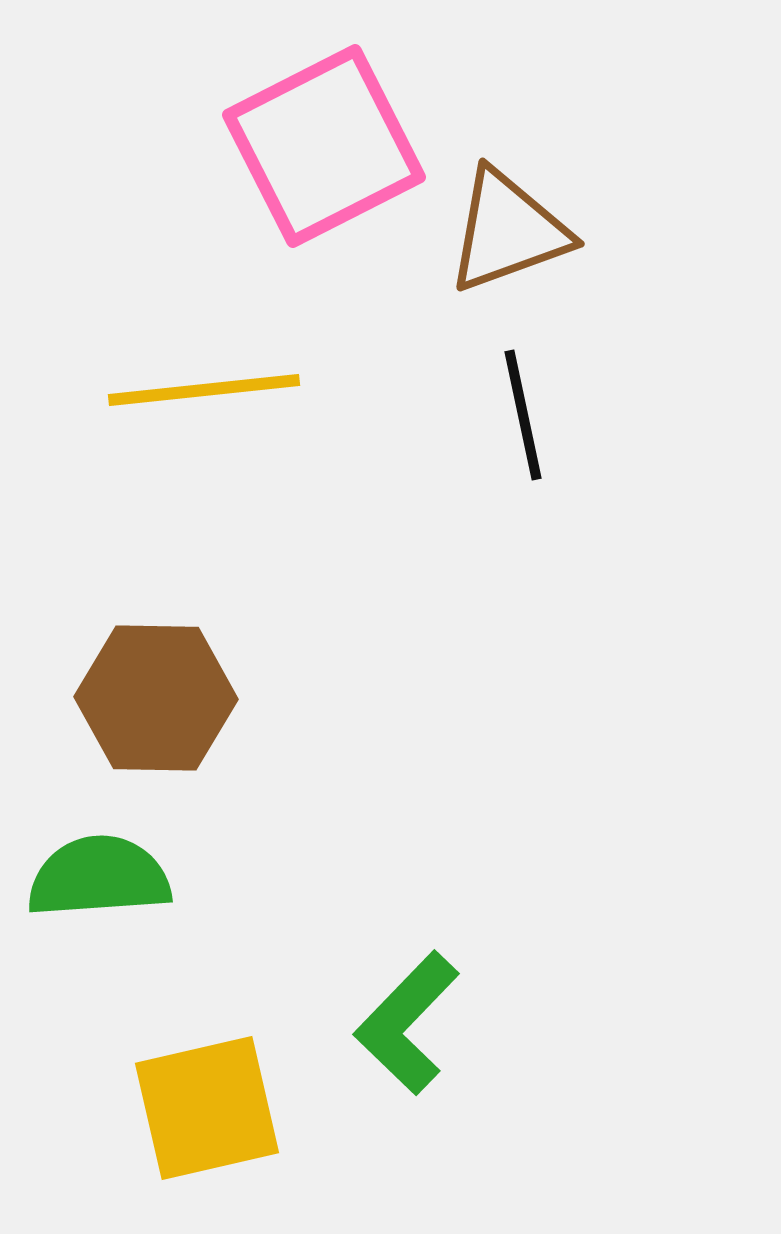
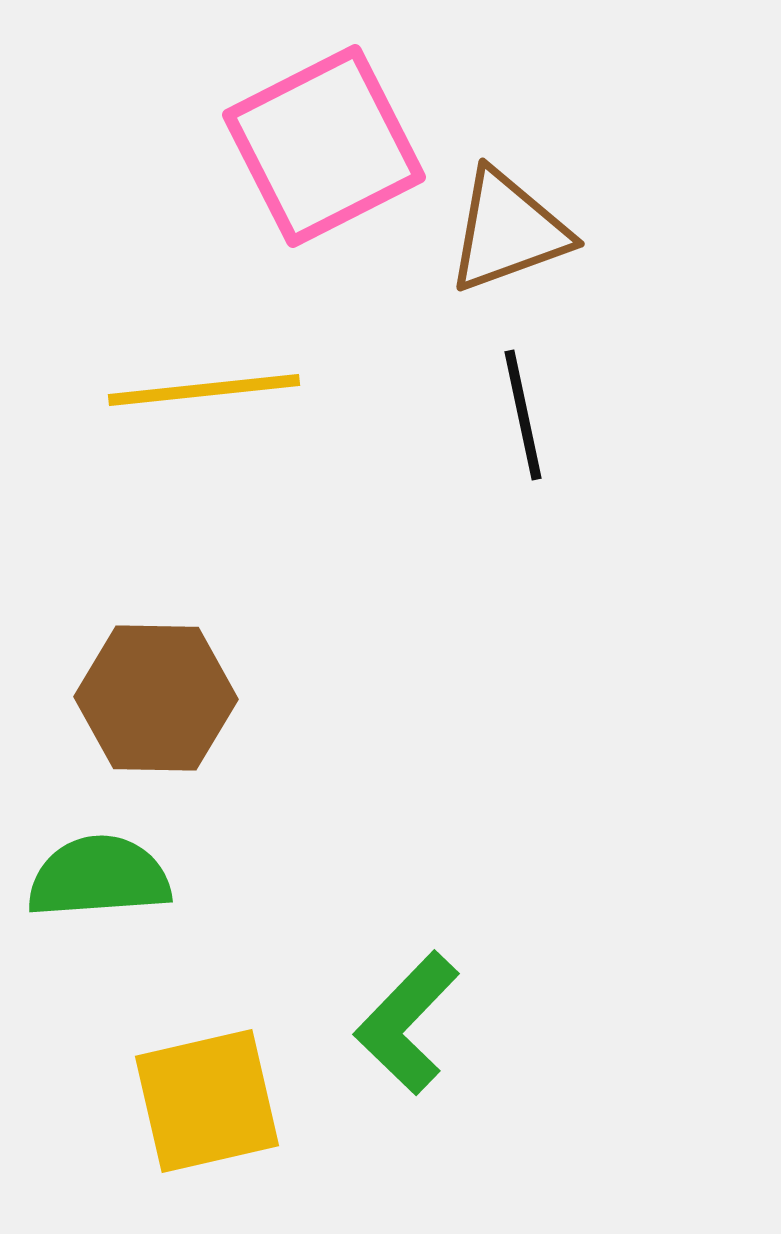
yellow square: moved 7 px up
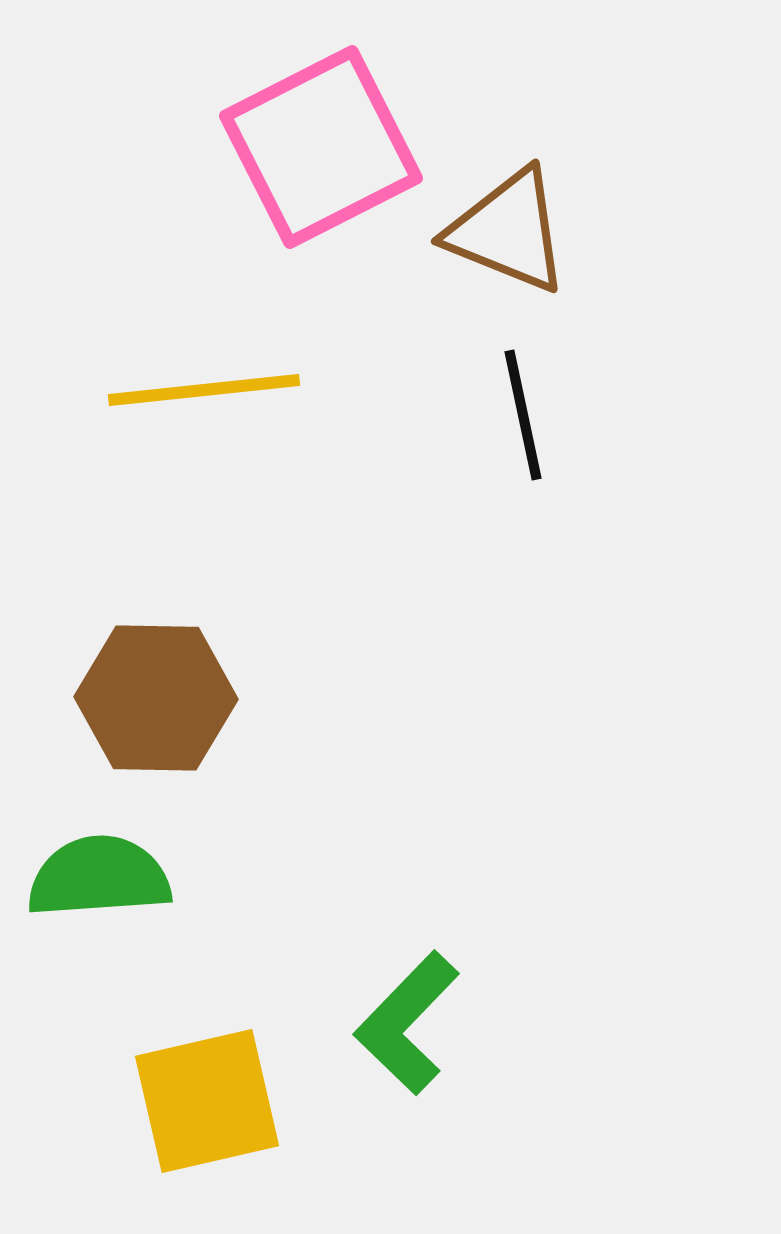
pink square: moved 3 px left, 1 px down
brown triangle: rotated 42 degrees clockwise
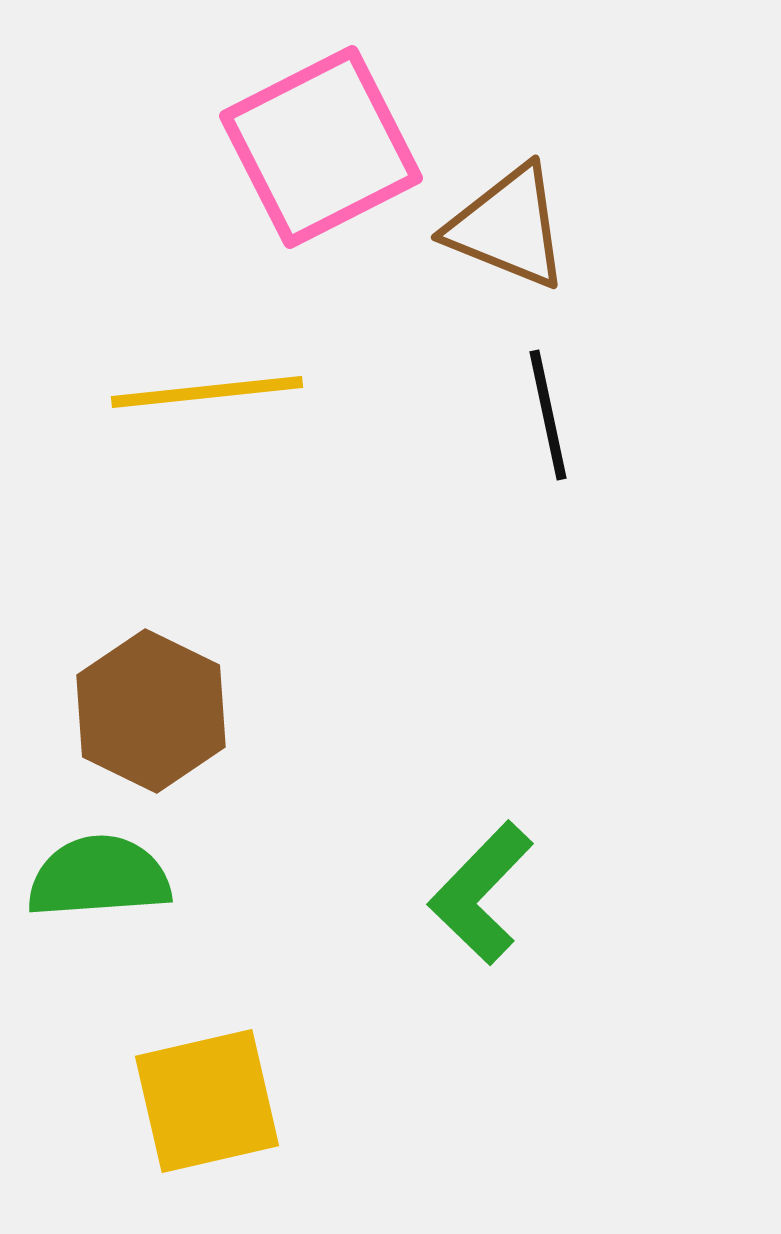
brown triangle: moved 4 px up
yellow line: moved 3 px right, 2 px down
black line: moved 25 px right
brown hexagon: moved 5 px left, 13 px down; rotated 25 degrees clockwise
green L-shape: moved 74 px right, 130 px up
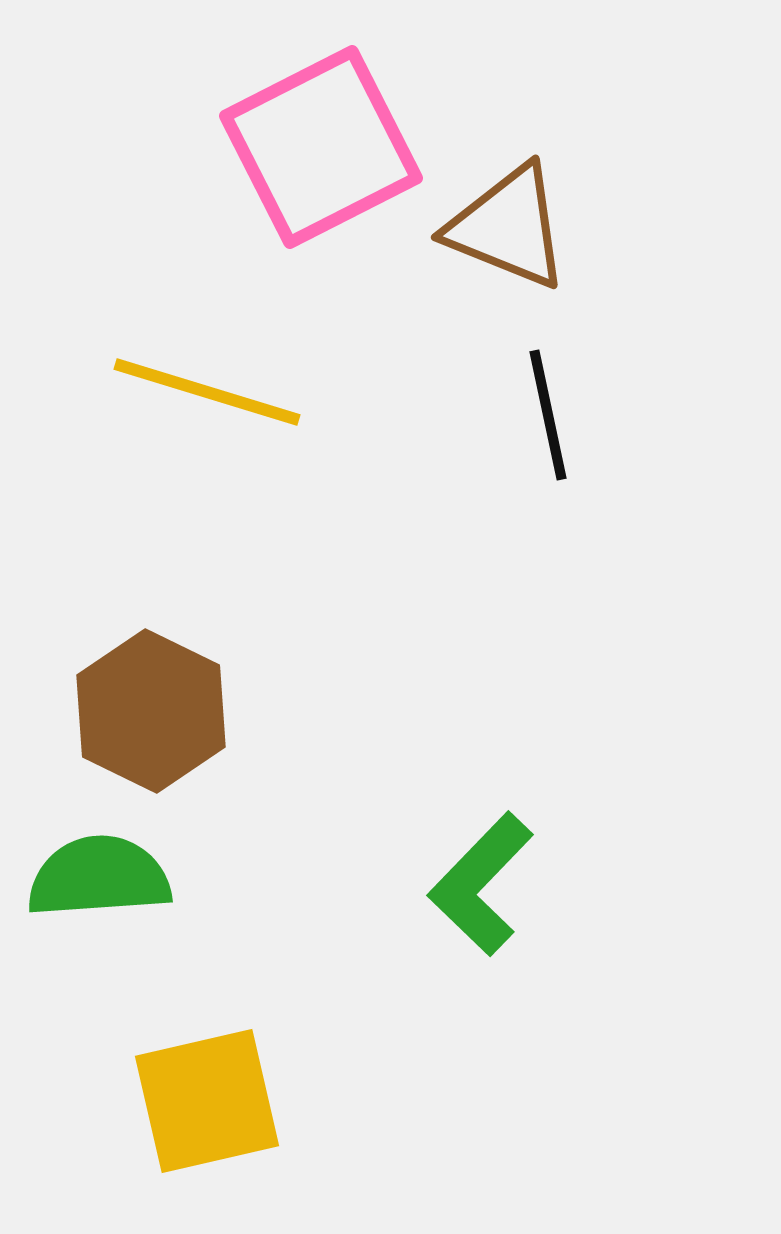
yellow line: rotated 23 degrees clockwise
green L-shape: moved 9 px up
